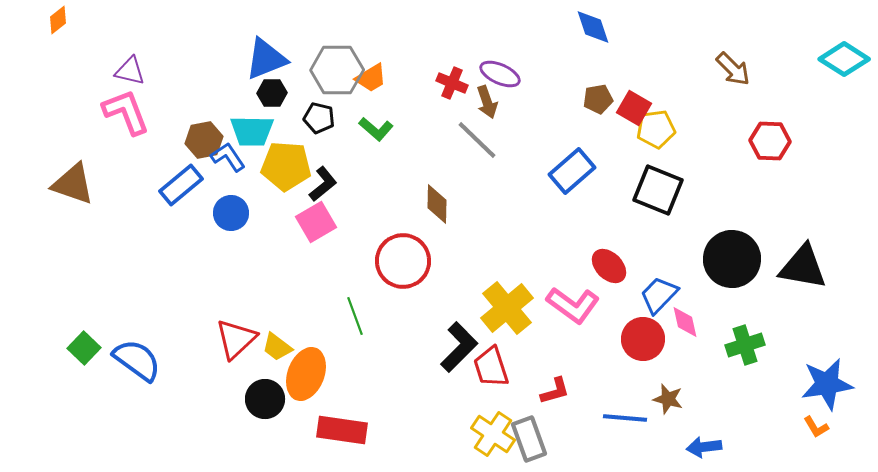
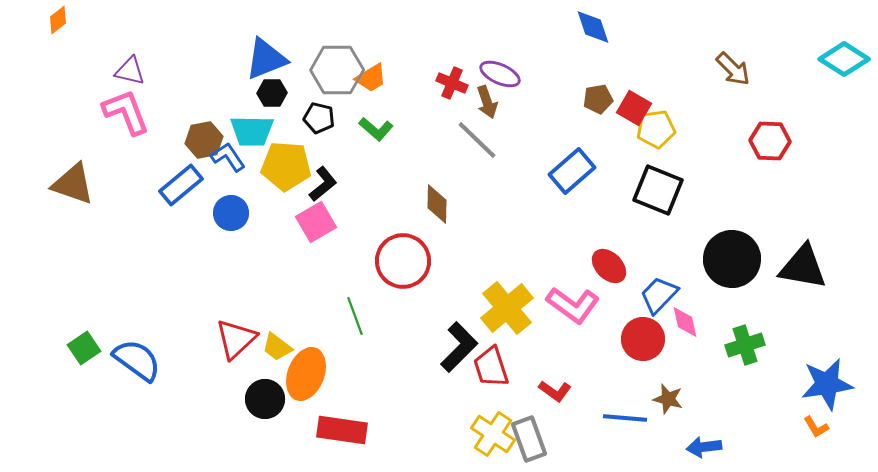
green square at (84, 348): rotated 12 degrees clockwise
red L-shape at (555, 391): rotated 52 degrees clockwise
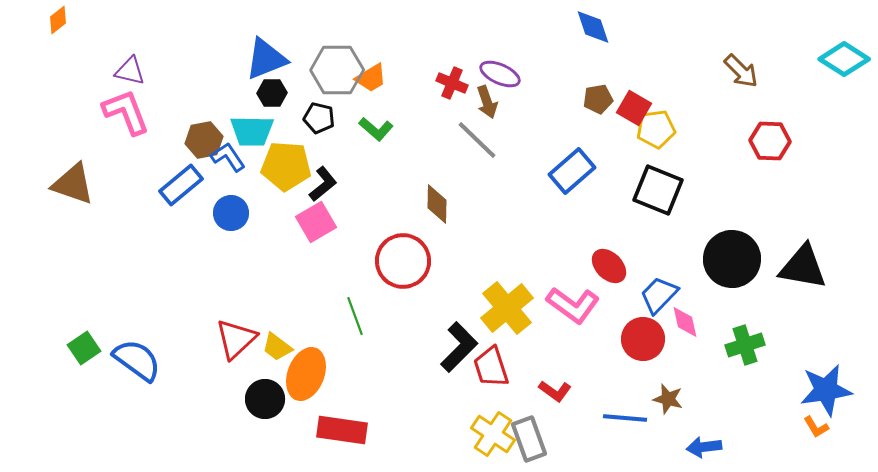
brown arrow at (733, 69): moved 8 px right, 2 px down
blue star at (827, 384): moved 1 px left, 6 px down
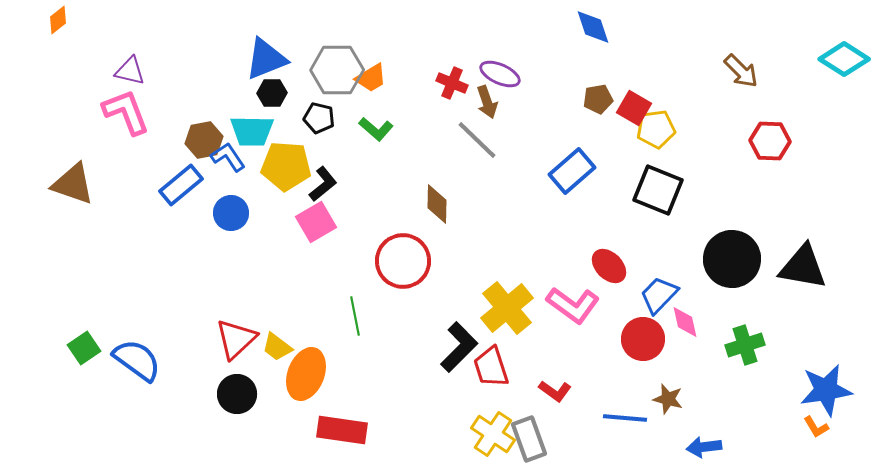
green line at (355, 316): rotated 9 degrees clockwise
black circle at (265, 399): moved 28 px left, 5 px up
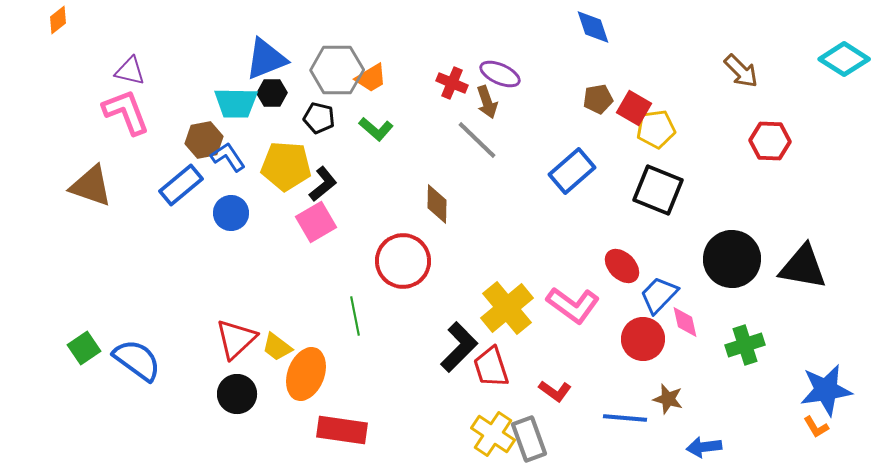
cyan trapezoid at (252, 131): moved 16 px left, 28 px up
brown triangle at (73, 184): moved 18 px right, 2 px down
red ellipse at (609, 266): moved 13 px right
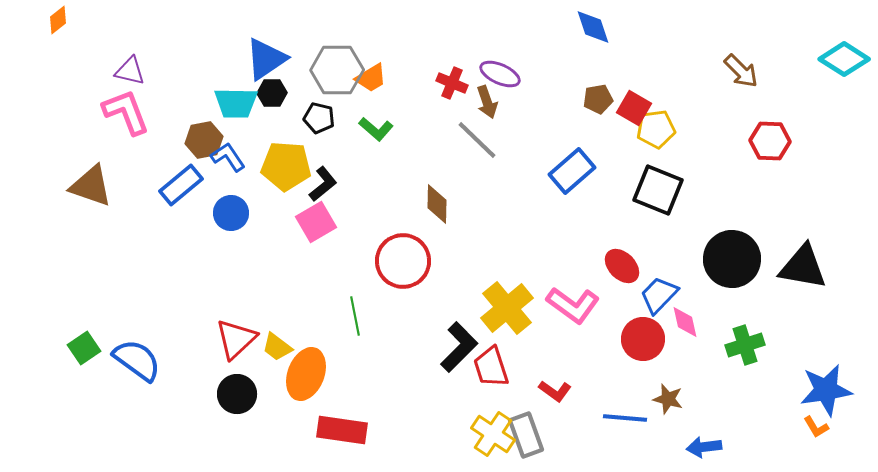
blue triangle at (266, 59): rotated 12 degrees counterclockwise
gray rectangle at (529, 439): moved 3 px left, 4 px up
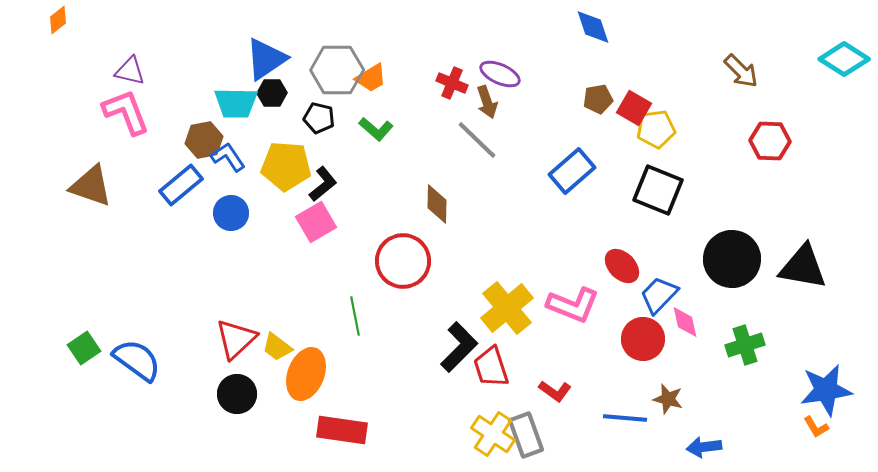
pink L-shape at (573, 305): rotated 14 degrees counterclockwise
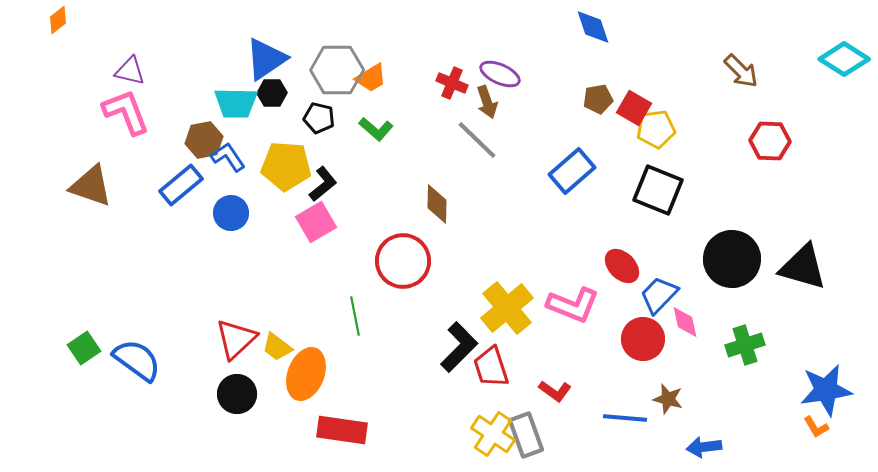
black triangle at (803, 267): rotated 6 degrees clockwise
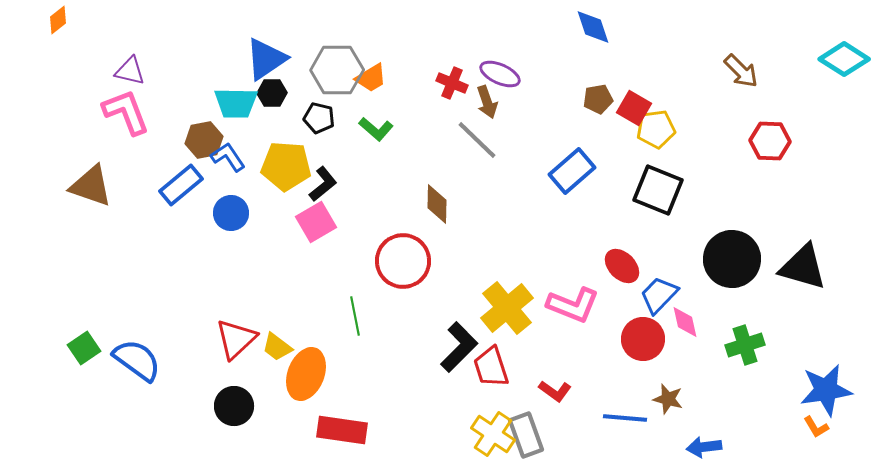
black circle at (237, 394): moved 3 px left, 12 px down
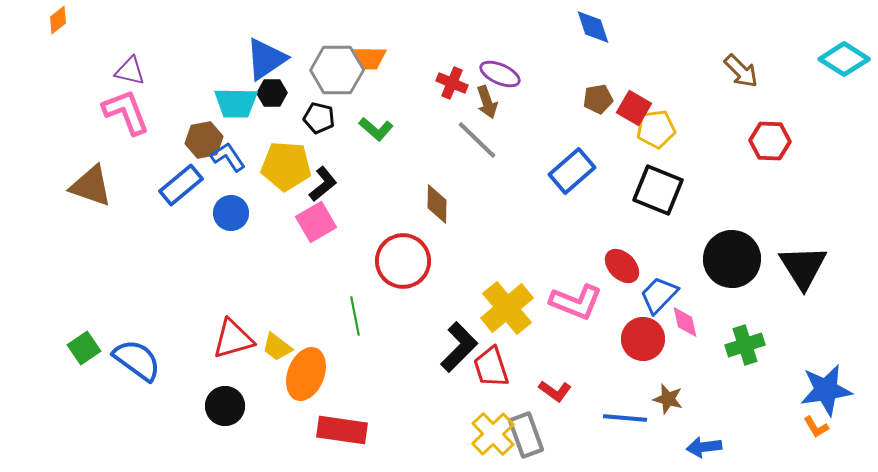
orange trapezoid at (371, 78): moved 1 px left, 20 px up; rotated 32 degrees clockwise
black triangle at (803, 267): rotated 42 degrees clockwise
pink L-shape at (573, 305): moved 3 px right, 3 px up
red triangle at (236, 339): moved 3 px left; rotated 27 degrees clockwise
black circle at (234, 406): moved 9 px left
yellow cross at (493, 434): rotated 12 degrees clockwise
